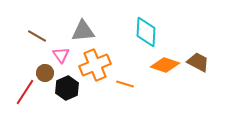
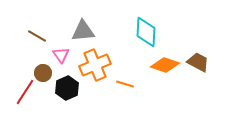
brown circle: moved 2 px left
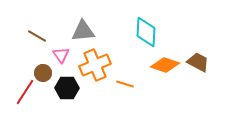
black hexagon: rotated 25 degrees clockwise
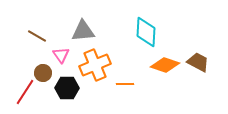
orange line: rotated 18 degrees counterclockwise
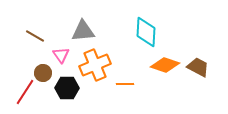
brown line: moved 2 px left
brown trapezoid: moved 5 px down
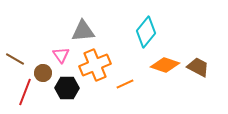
cyan diamond: rotated 36 degrees clockwise
brown line: moved 20 px left, 23 px down
orange line: rotated 24 degrees counterclockwise
red line: rotated 12 degrees counterclockwise
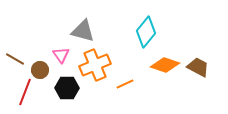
gray triangle: rotated 20 degrees clockwise
brown circle: moved 3 px left, 3 px up
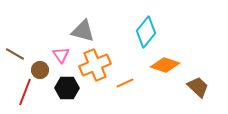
brown line: moved 5 px up
brown trapezoid: moved 20 px down; rotated 15 degrees clockwise
orange line: moved 1 px up
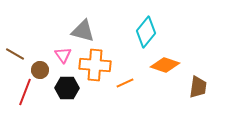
pink triangle: moved 2 px right
orange cross: rotated 28 degrees clockwise
brown trapezoid: rotated 55 degrees clockwise
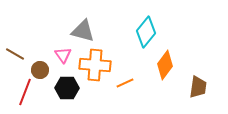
orange diamond: rotated 72 degrees counterclockwise
